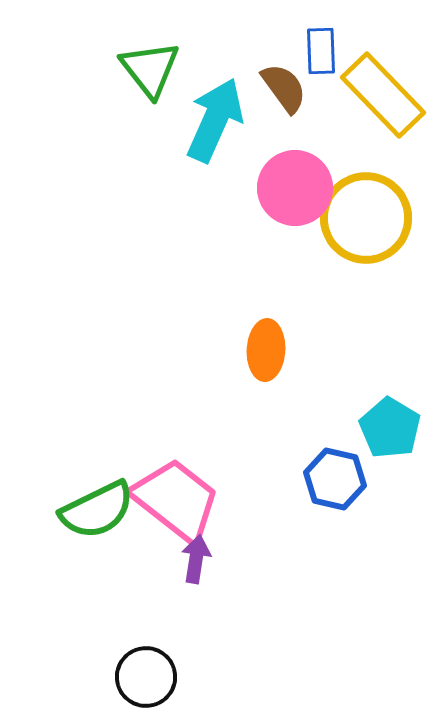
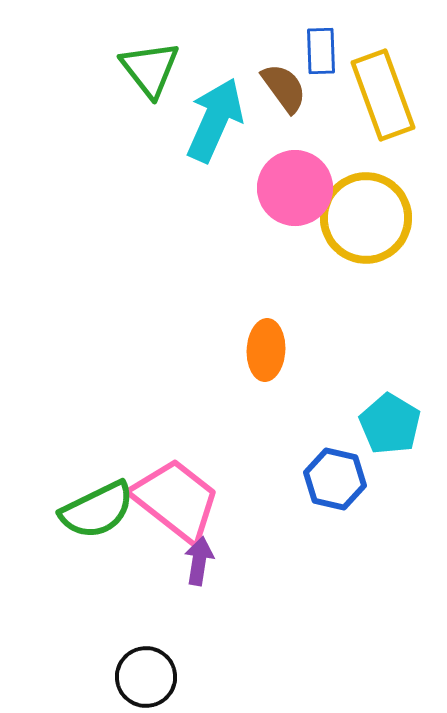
yellow rectangle: rotated 24 degrees clockwise
cyan pentagon: moved 4 px up
purple arrow: moved 3 px right, 2 px down
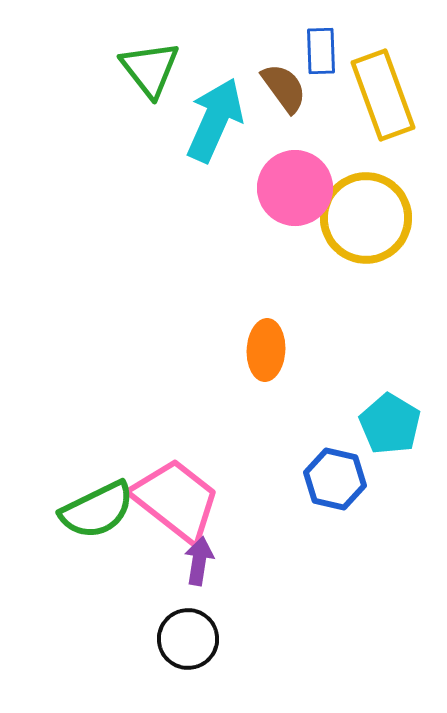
black circle: moved 42 px right, 38 px up
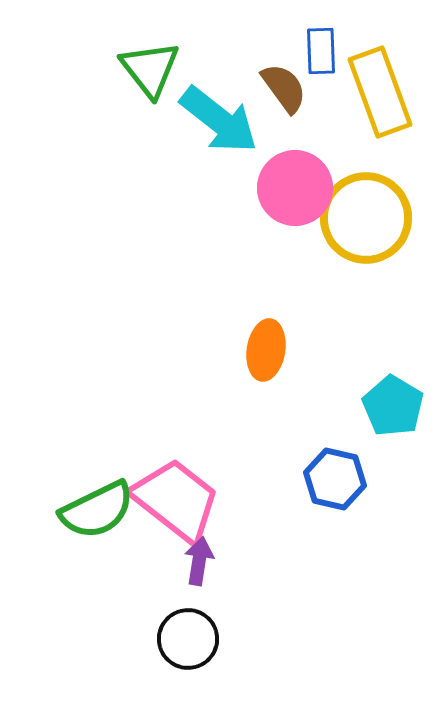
yellow rectangle: moved 3 px left, 3 px up
cyan arrow: moved 4 px right; rotated 104 degrees clockwise
orange ellipse: rotated 6 degrees clockwise
cyan pentagon: moved 3 px right, 18 px up
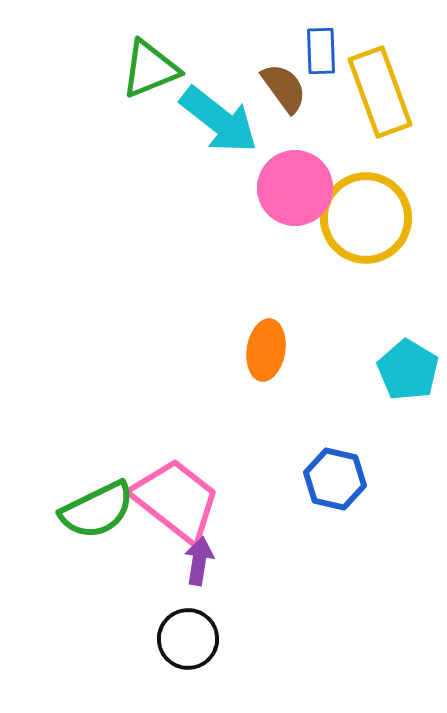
green triangle: rotated 46 degrees clockwise
cyan pentagon: moved 15 px right, 36 px up
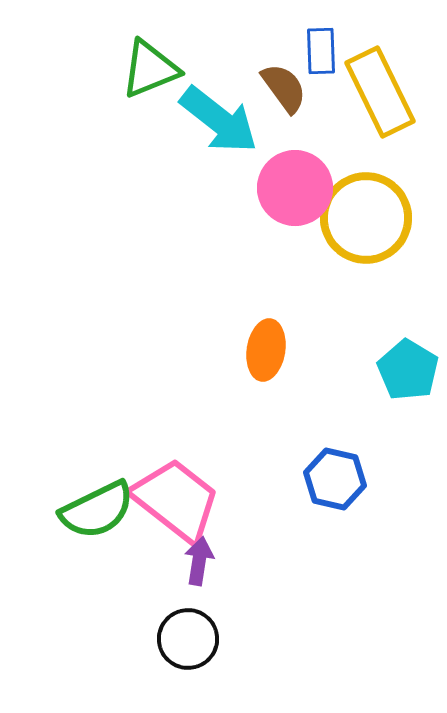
yellow rectangle: rotated 6 degrees counterclockwise
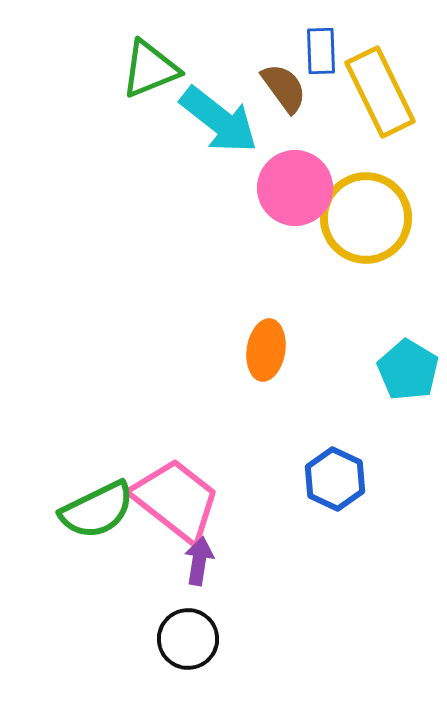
blue hexagon: rotated 12 degrees clockwise
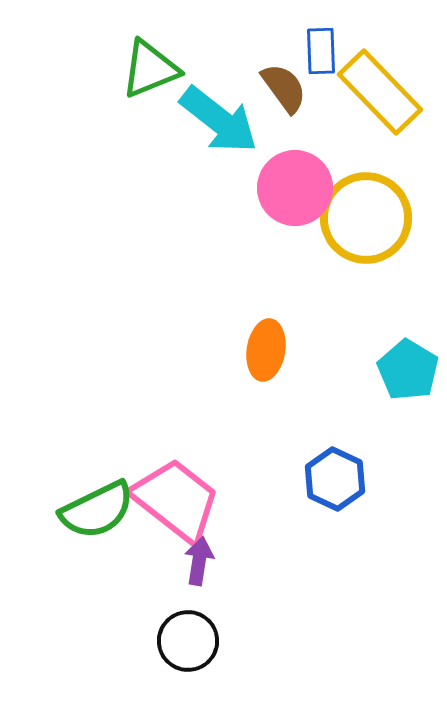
yellow rectangle: rotated 18 degrees counterclockwise
black circle: moved 2 px down
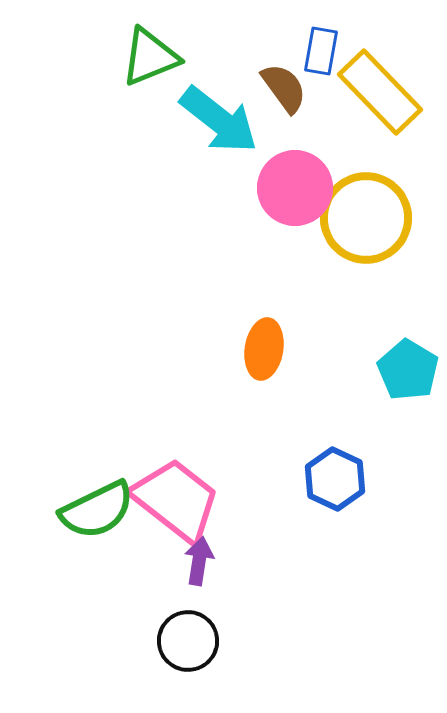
blue rectangle: rotated 12 degrees clockwise
green triangle: moved 12 px up
orange ellipse: moved 2 px left, 1 px up
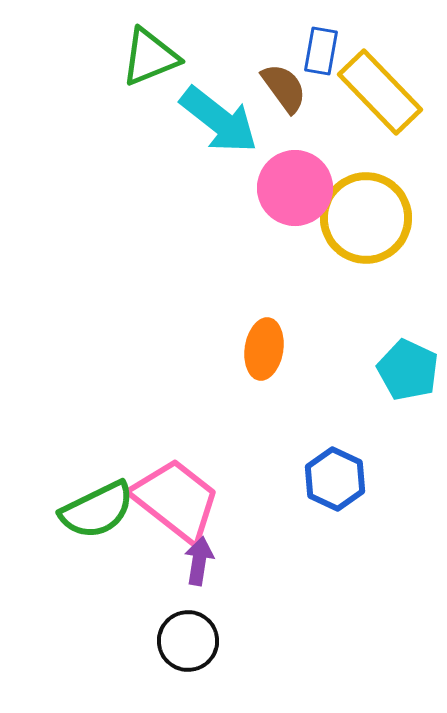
cyan pentagon: rotated 6 degrees counterclockwise
